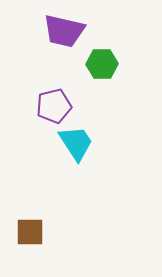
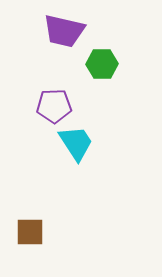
purple pentagon: rotated 12 degrees clockwise
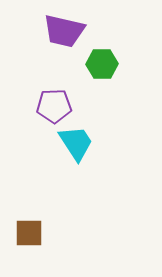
brown square: moved 1 px left, 1 px down
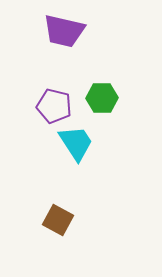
green hexagon: moved 34 px down
purple pentagon: rotated 16 degrees clockwise
brown square: moved 29 px right, 13 px up; rotated 28 degrees clockwise
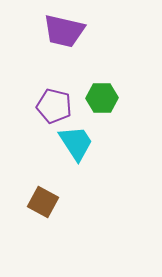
brown square: moved 15 px left, 18 px up
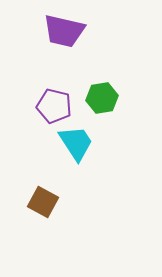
green hexagon: rotated 8 degrees counterclockwise
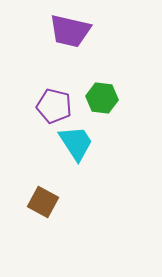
purple trapezoid: moved 6 px right
green hexagon: rotated 16 degrees clockwise
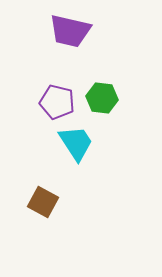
purple pentagon: moved 3 px right, 4 px up
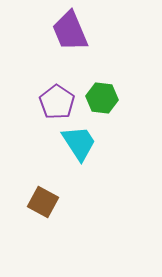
purple trapezoid: rotated 54 degrees clockwise
purple pentagon: rotated 20 degrees clockwise
cyan trapezoid: moved 3 px right
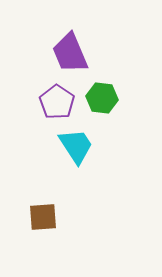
purple trapezoid: moved 22 px down
cyan trapezoid: moved 3 px left, 3 px down
brown square: moved 15 px down; rotated 32 degrees counterclockwise
